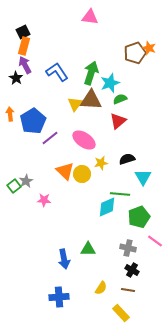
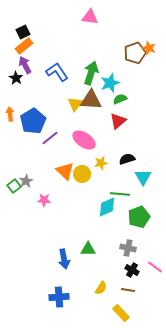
orange rectangle: rotated 36 degrees clockwise
pink line: moved 26 px down
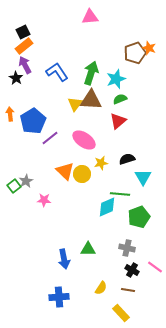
pink triangle: rotated 12 degrees counterclockwise
cyan star: moved 6 px right, 4 px up
gray cross: moved 1 px left
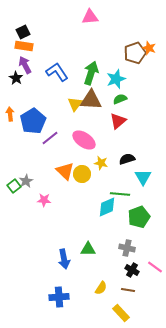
orange rectangle: rotated 48 degrees clockwise
yellow star: rotated 24 degrees clockwise
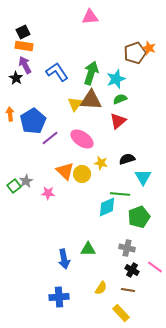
pink ellipse: moved 2 px left, 1 px up
pink star: moved 4 px right, 7 px up
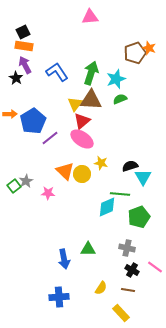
orange arrow: rotated 96 degrees clockwise
red triangle: moved 36 px left
black semicircle: moved 3 px right, 7 px down
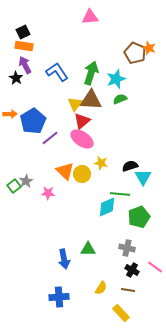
brown pentagon: rotated 30 degrees counterclockwise
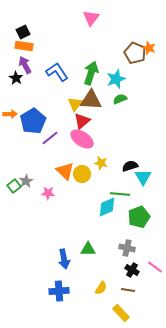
pink triangle: moved 1 px right, 1 px down; rotated 48 degrees counterclockwise
blue cross: moved 6 px up
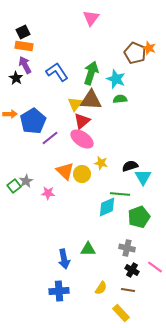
cyan star: rotated 30 degrees counterclockwise
green semicircle: rotated 16 degrees clockwise
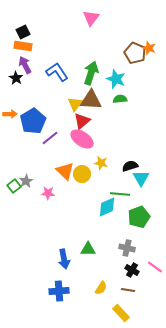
orange rectangle: moved 1 px left
cyan triangle: moved 2 px left, 1 px down
